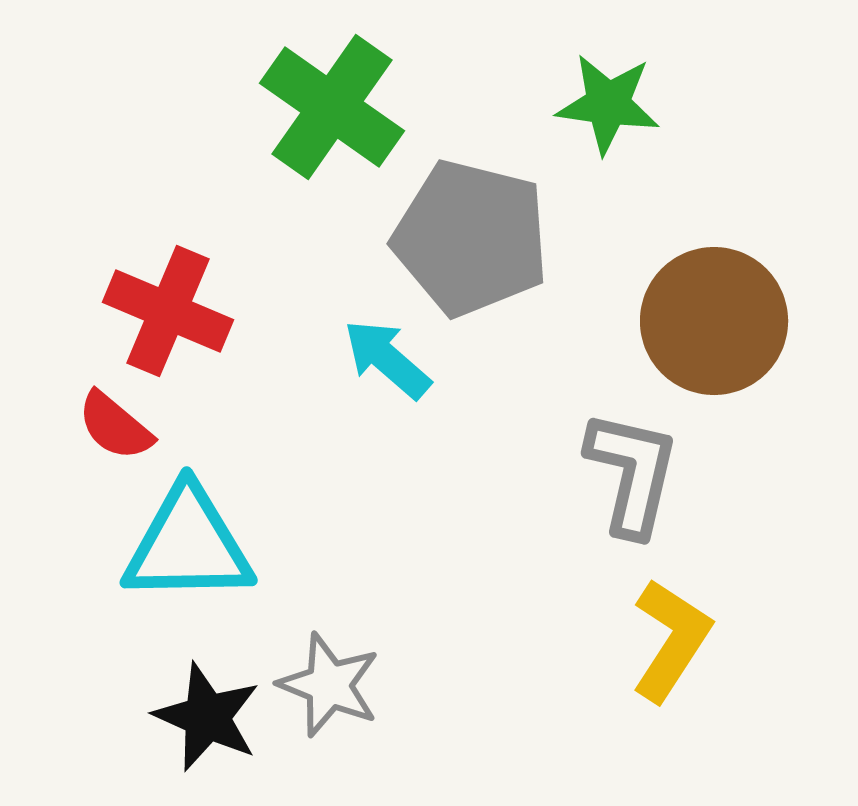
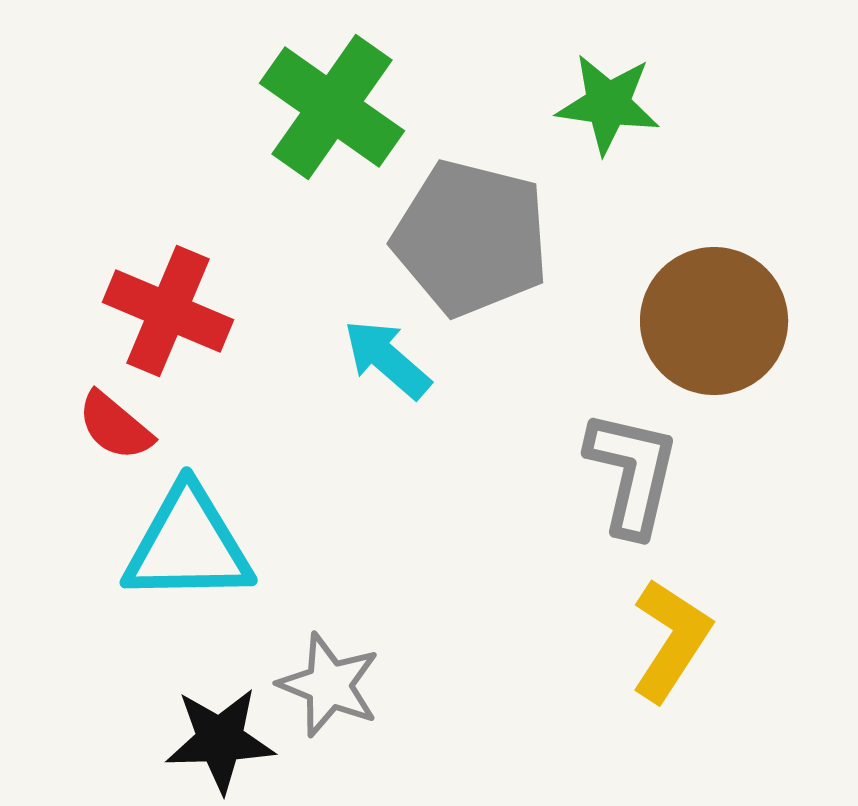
black star: moved 13 px right, 23 px down; rotated 26 degrees counterclockwise
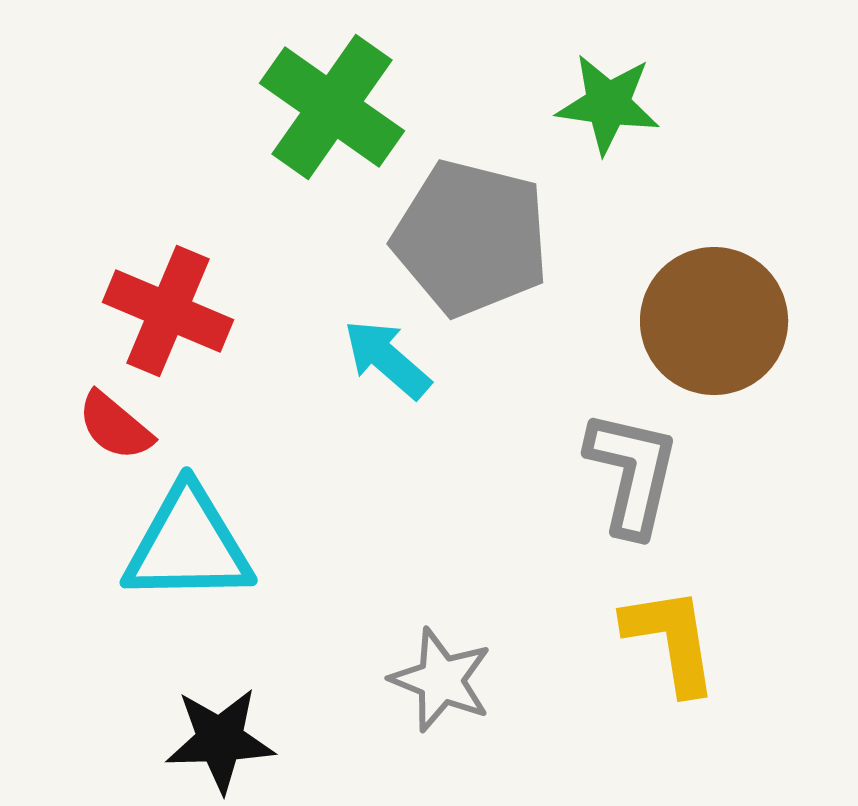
yellow L-shape: rotated 42 degrees counterclockwise
gray star: moved 112 px right, 5 px up
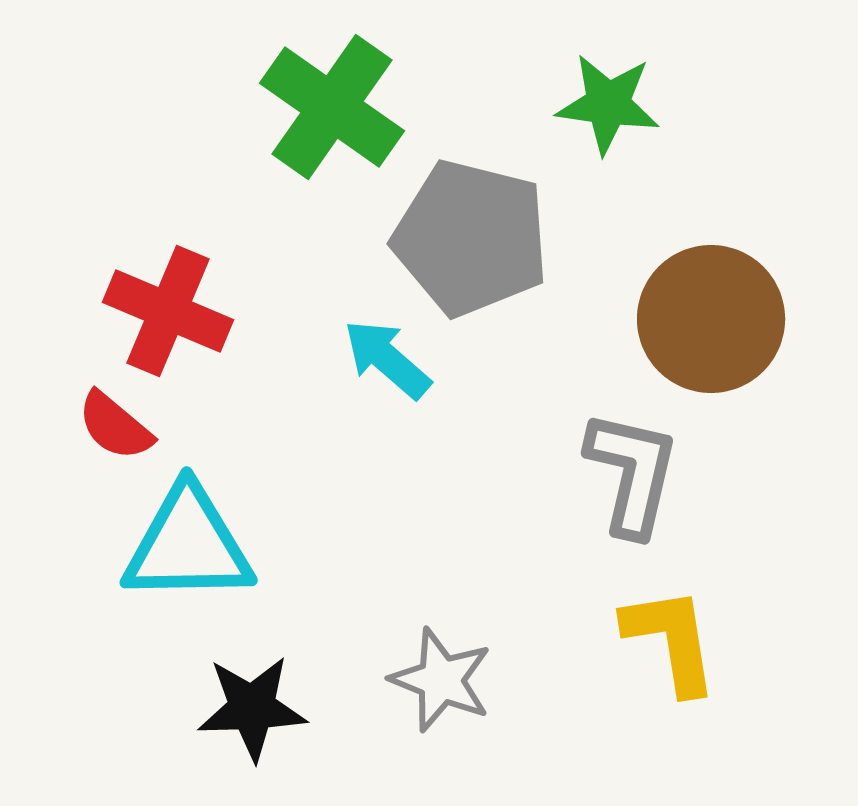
brown circle: moved 3 px left, 2 px up
black star: moved 32 px right, 32 px up
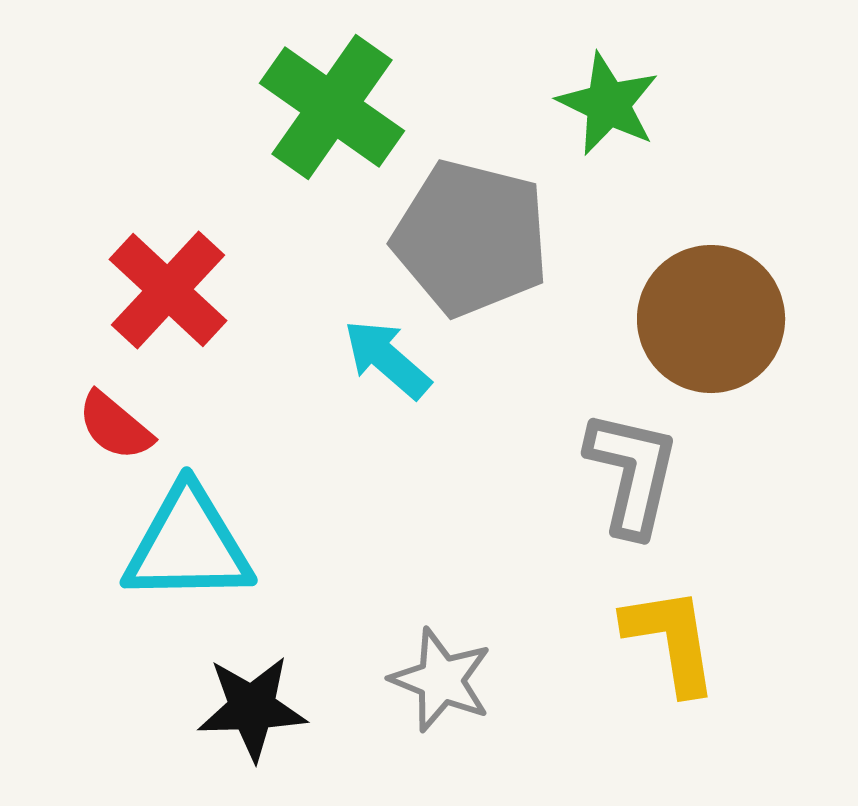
green star: rotated 18 degrees clockwise
red cross: moved 21 px up; rotated 20 degrees clockwise
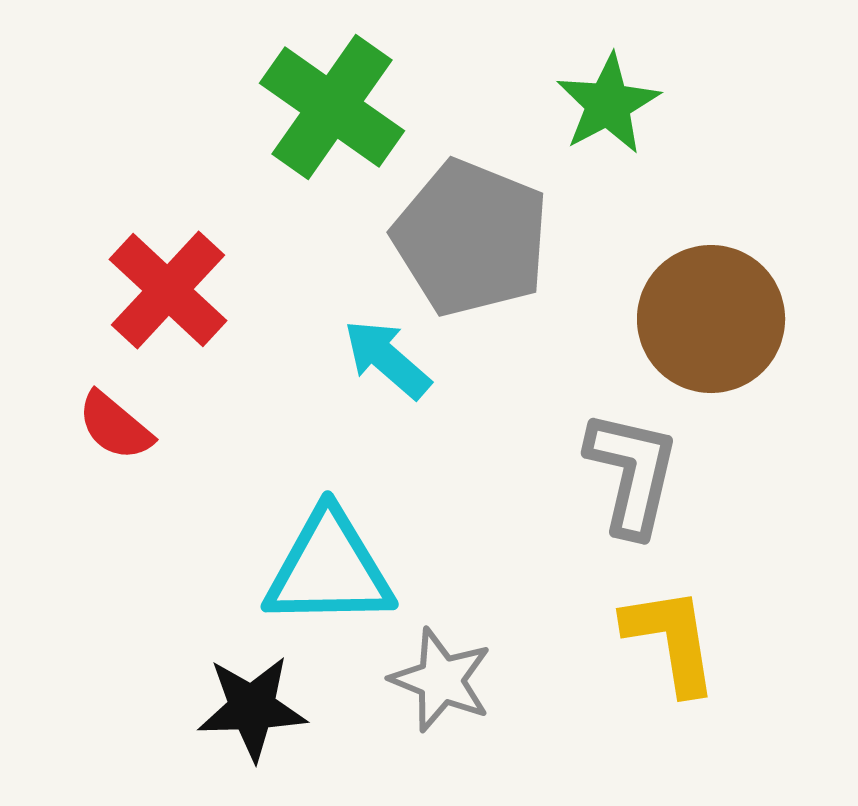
green star: rotated 18 degrees clockwise
gray pentagon: rotated 8 degrees clockwise
cyan triangle: moved 141 px right, 24 px down
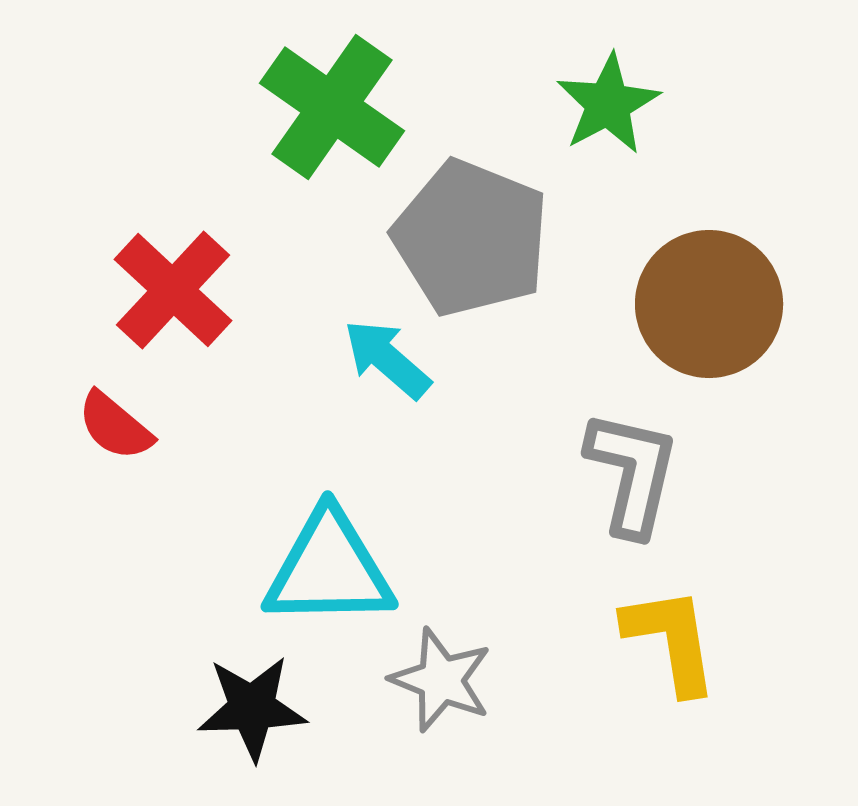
red cross: moved 5 px right
brown circle: moved 2 px left, 15 px up
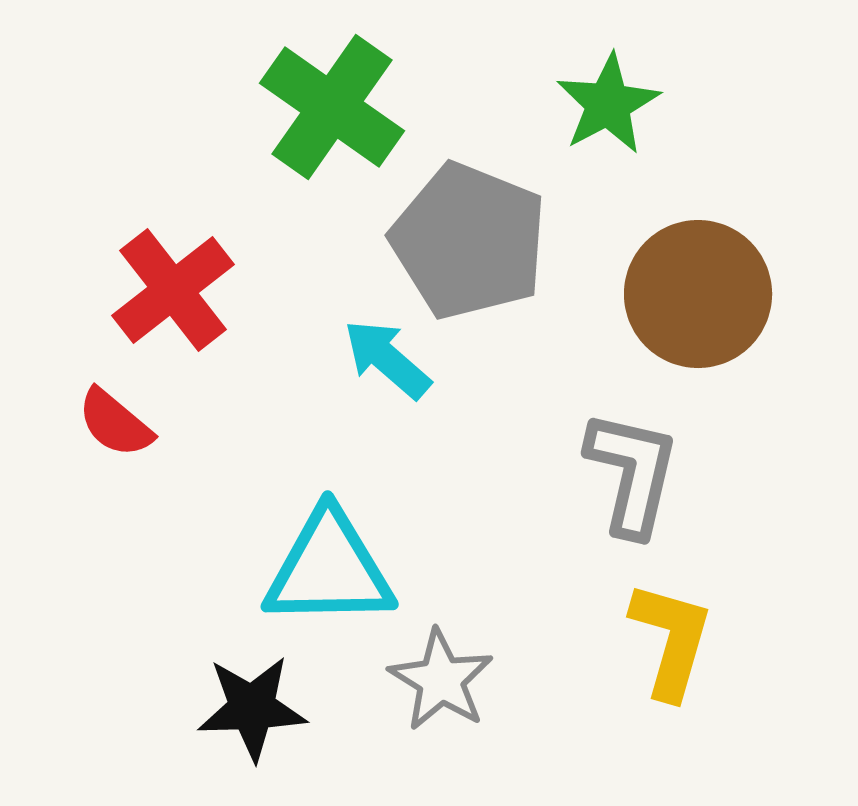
gray pentagon: moved 2 px left, 3 px down
red cross: rotated 9 degrees clockwise
brown circle: moved 11 px left, 10 px up
red semicircle: moved 3 px up
yellow L-shape: rotated 25 degrees clockwise
gray star: rotated 10 degrees clockwise
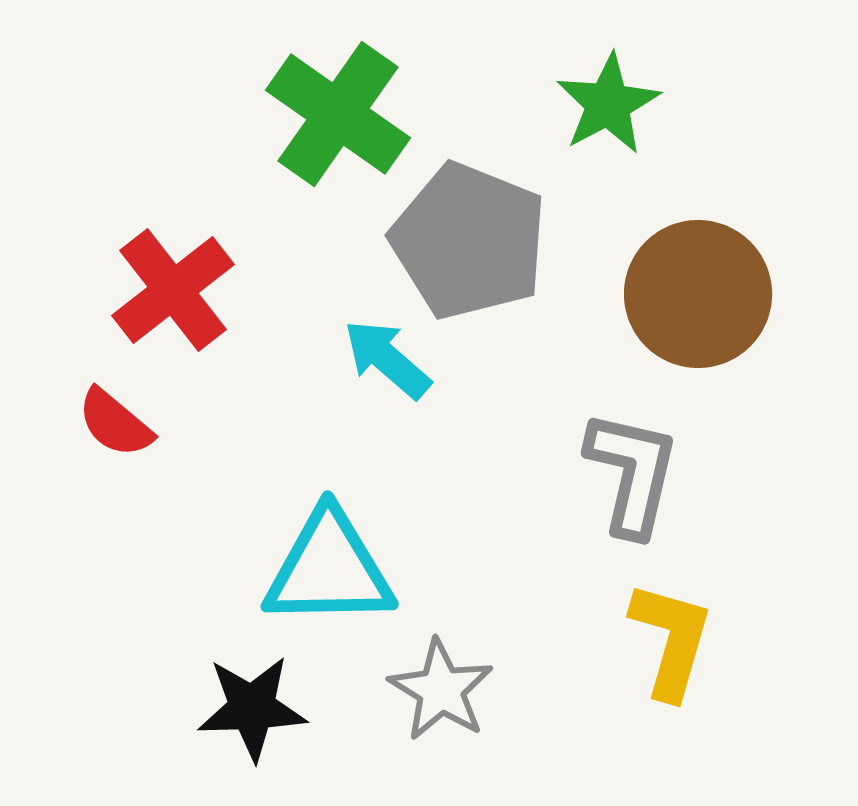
green cross: moved 6 px right, 7 px down
gray star: moved 10 px down
